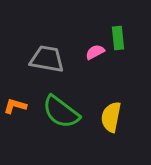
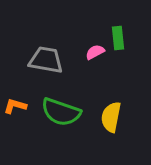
gray trapezoid: moved 1 px left, 1 px down
green semicircle: rotated 18 degrees counterclockwise
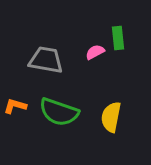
green semicircle: moved 2 px left
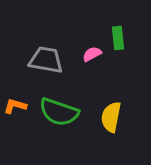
pink semicircle: moved 3 px left, 2 px down
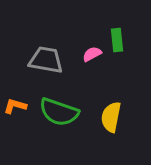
green rectangle: moved 1 px left, 2 px down
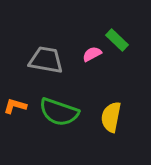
green rectangle: rotated 40 degrees counterclockwise
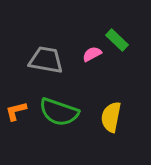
orange L-shape: moved 1 px right, 5 px down; rotated 30 degrees counterclockwise
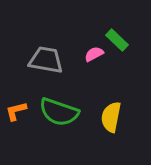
pink semicircle: moved 2 px right
